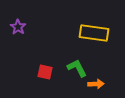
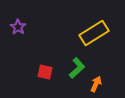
yellow rectangle: rotated 40 degrees counterclockwise
green L-shape: rotated 75 degrees clockwise
orange arrow: rotated 63 degrees counterclockwise
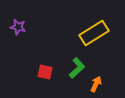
purple star: rotated 21 degrees counterclockwise
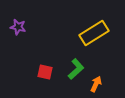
green L-shape: moved 1 px left, 1 px down
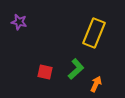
purple star: moved 1 px right, 5 px up
yellow rectangle: rotated 36 degrees counterclockwise
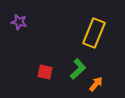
green L-shape: moved 2 px right
orange arrow: rotated 14 degrees clockwise
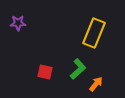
purple star: moved 1 px left, 1 px down; rotated 14 degrees counterclockwise
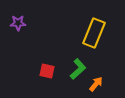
red square: moved 2 px right, 1 px up
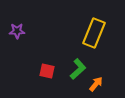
purple star: moved 1 px left, 8 px down
